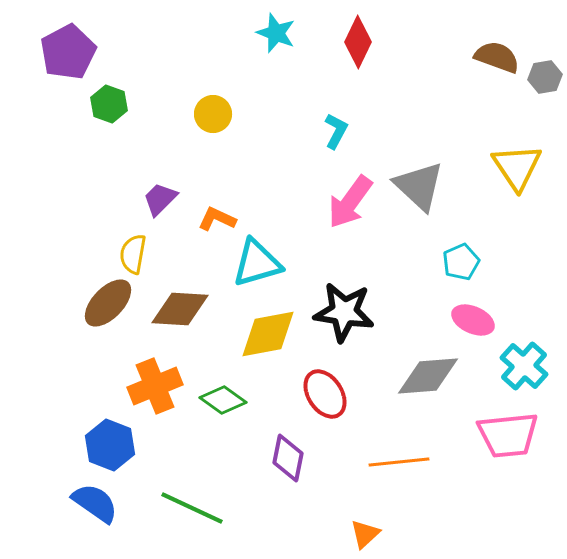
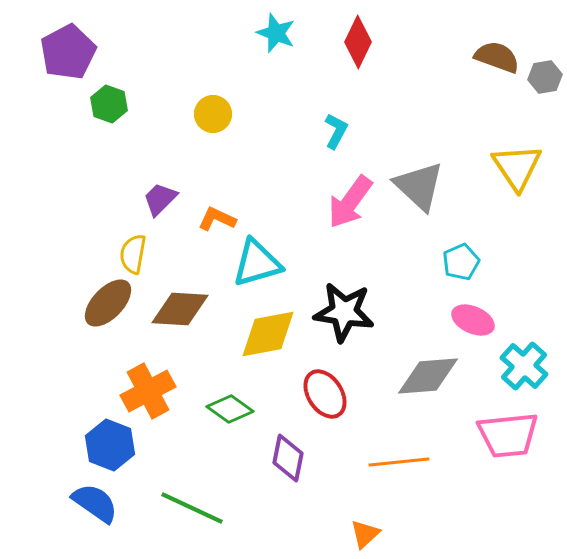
orange cross: moved 7 px left, 5 px down; rotated 6 degrees counterclockwise
green diamond: moved 7 px right, 9 px down
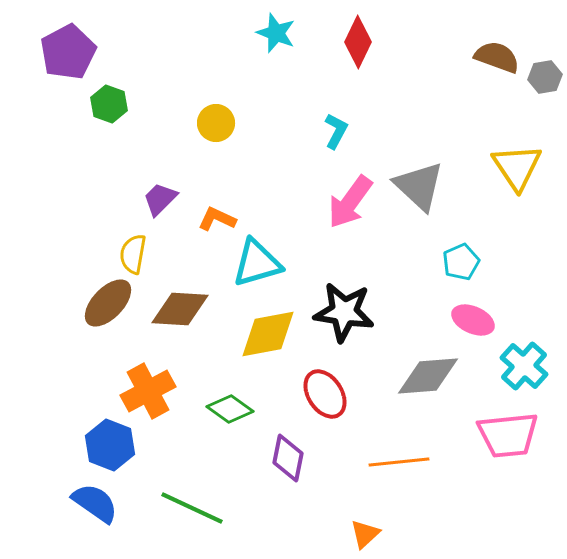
yellow circle: moved 3 px right, 9 px down
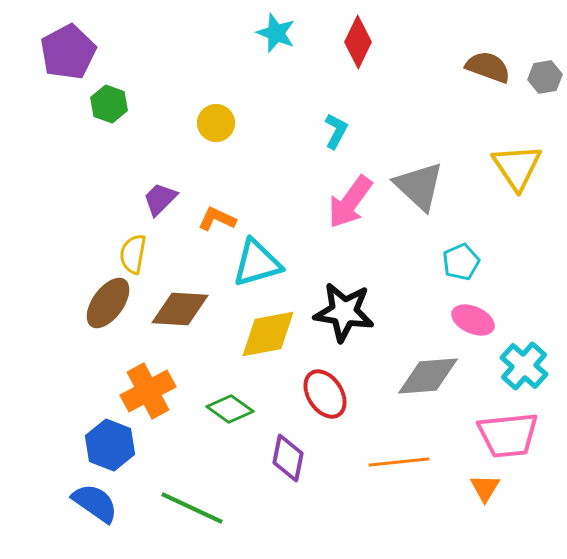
brown semicircle: moved 9 px left, 10 px down
brown ellipse: rotated 8 degrees counterclockwise
orange triangle: moved 120 px right, 46 px up; rotated 16 degrees counterclockwise
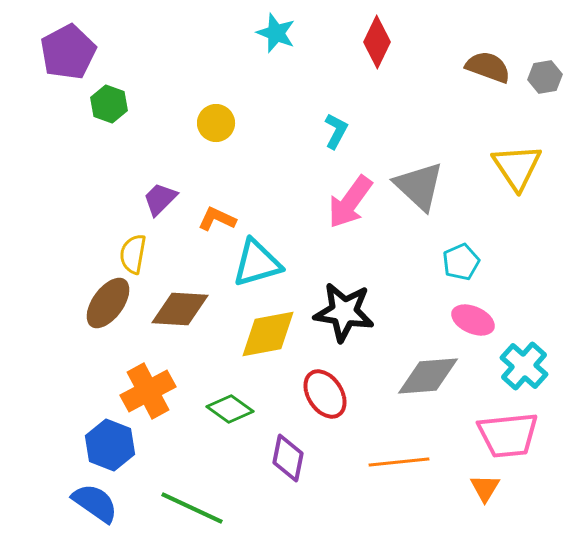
red diamond: moved 19 px right
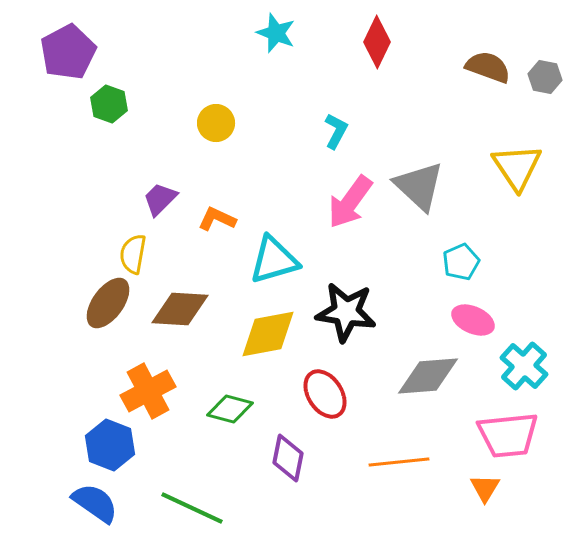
gray hexagon: rotated 20 degrees clockwise
cyan triangle: moved 17 px right, 3 px up
black star: moved 2 px right
green diamond: rotated 21 degrees counterclockwise
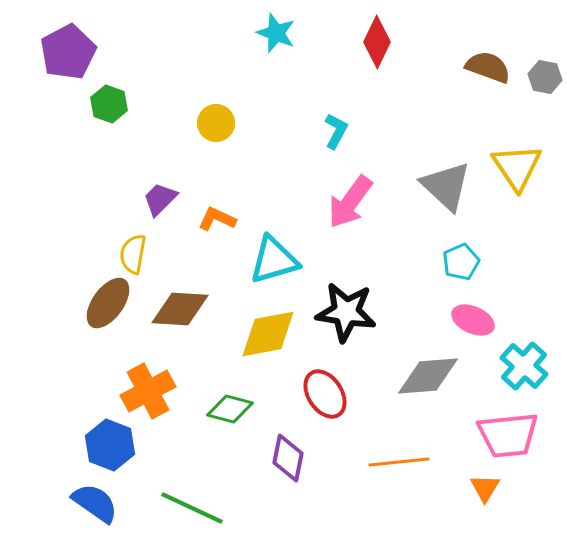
gray triangle: moved 27 px right
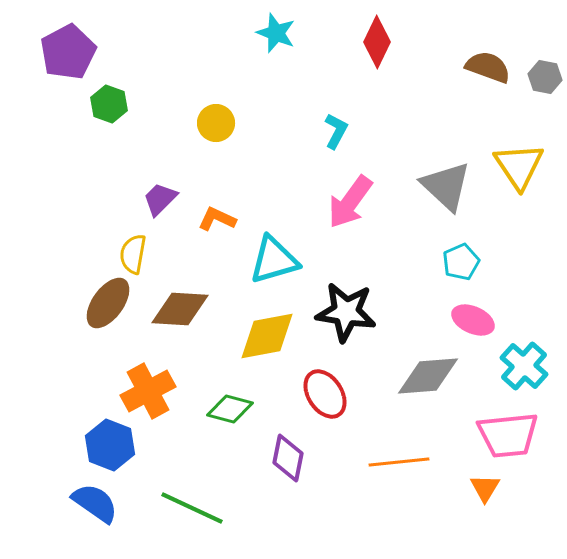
yellow triangle: moved 2 px right, 1 px up
yellow diamond: moved 1 px left, 2 px down
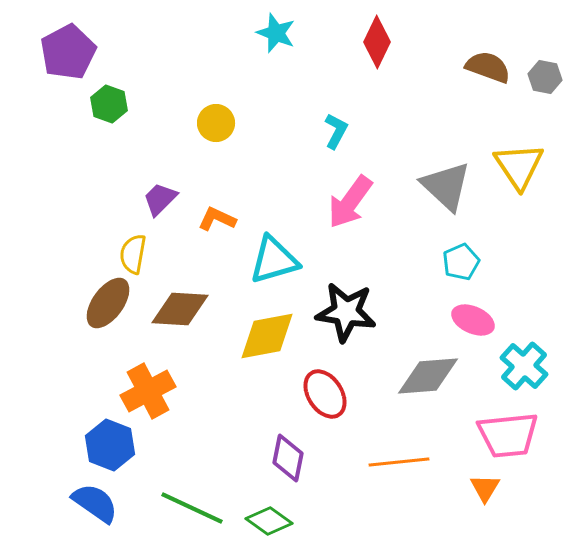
green diamond: moved 39 px right, 112 px down; rotated 21 degrees clockwise
